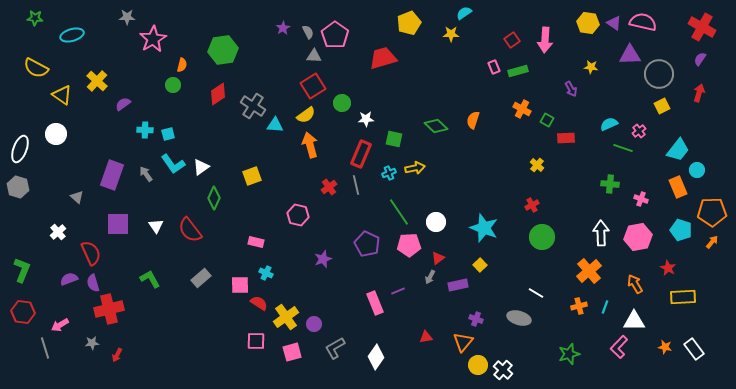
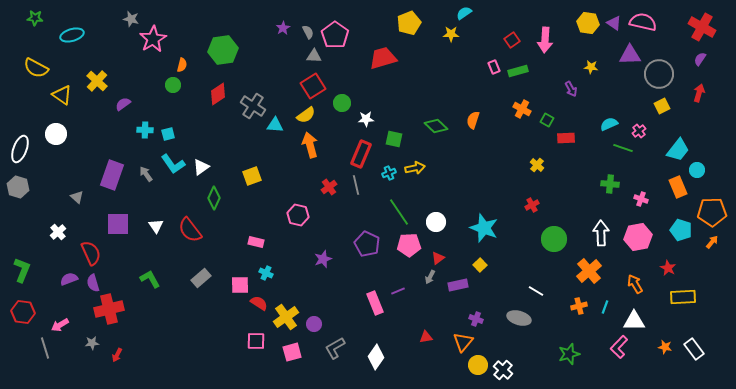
gray star at (127, 17): moved 4 px right, 2 px down; rotated 14 degrees clockwise
green circle at (542, 237): moved 12 px right, 2 px down
white line at (536, 293): moved 2 px up
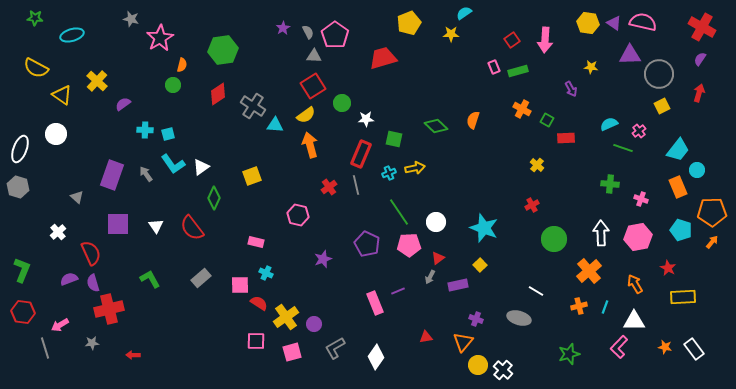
pink star at (153, 39): moved 7 px right, 1 px up
red semicircle at (190, 230): moved 2 px right, 2 px up
red arrow at (117, 355): moved 16 px right; rotated 64 degrees clockwise
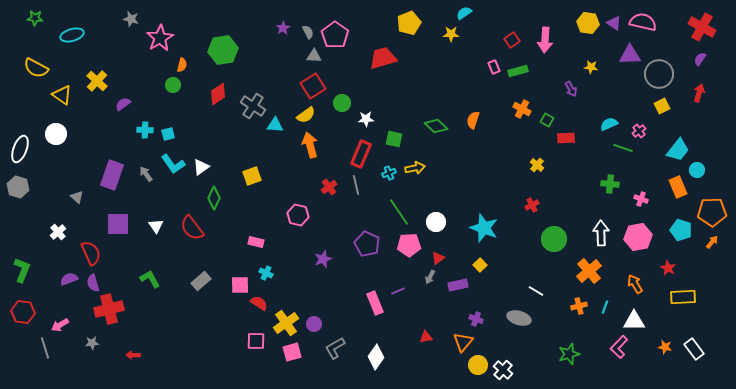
gray rectangle at (201, 278): moved 3 px down
yellow cross at (286, 317): moved 6 px down
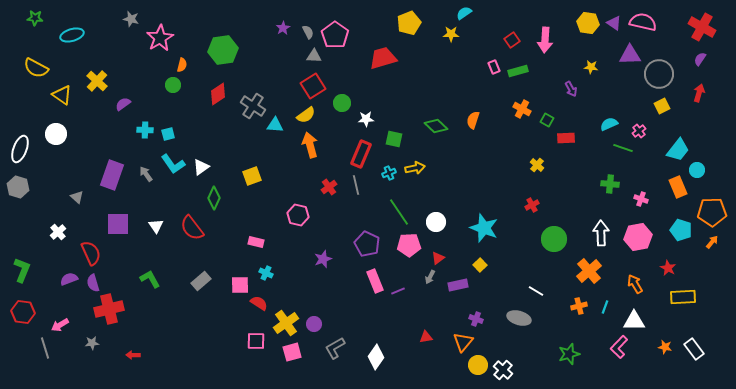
pink rectangle at (375, 303): moved 22 px up
